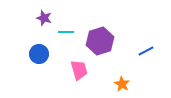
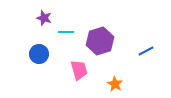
orange star: moved 7 px left
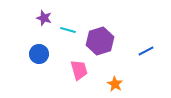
cyan line: moved 2 px right, 2 px up; rotated 14 degrees clockwise
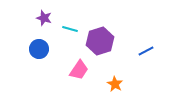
cyan line: moved 2 px right, 1 px up
blue circle: moved 5 px up
pink trapezoid: rotated 50 degrees clockwise
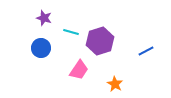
cyan line: moved 1 px right, 3 px down
blue circle: moved 2 px right, 1 px up
